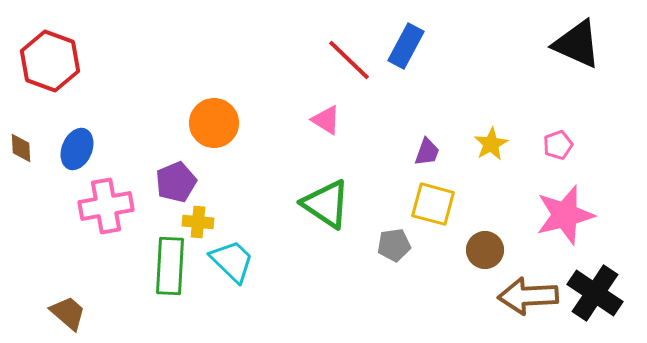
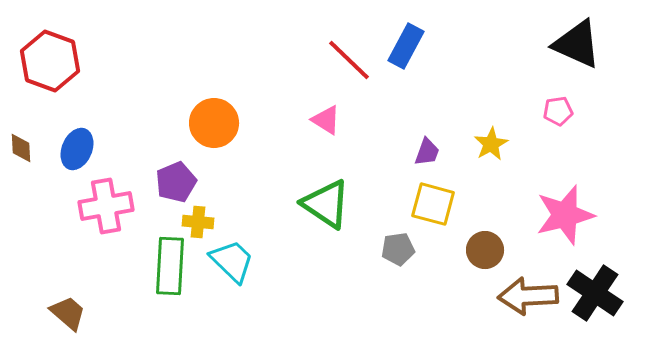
pink pentagon: moved 34 px up; rotated 12 degrees clockwise
gray pentagon: moved 4 px right, 4 px down
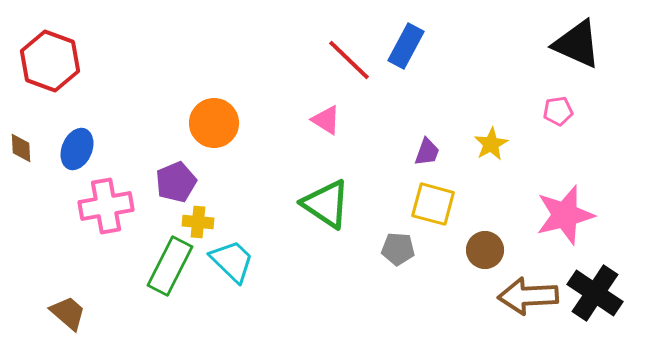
gray pentagon: rotated 12 degrees clockwise
green rectangle: rotated 24 degrees clockwise
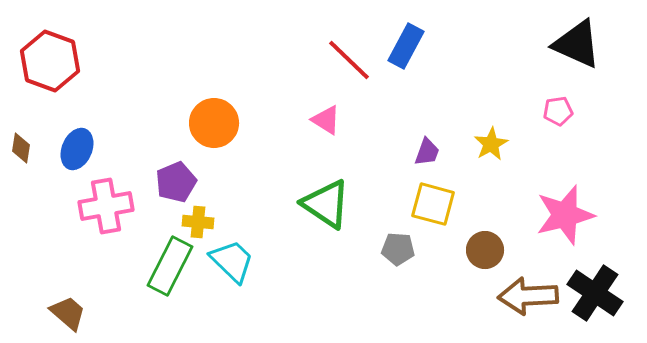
brown diamond: rotated 12 degrees clockwise
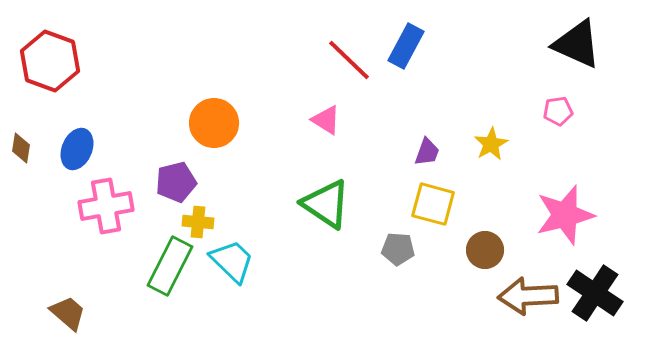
purple pentagon: rotated 9 degrees clockwise
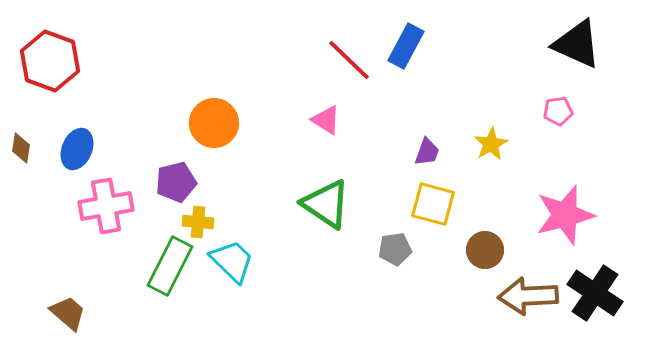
gray pentagon: moved 3 px left; rotated 12 degrees counterclockwise
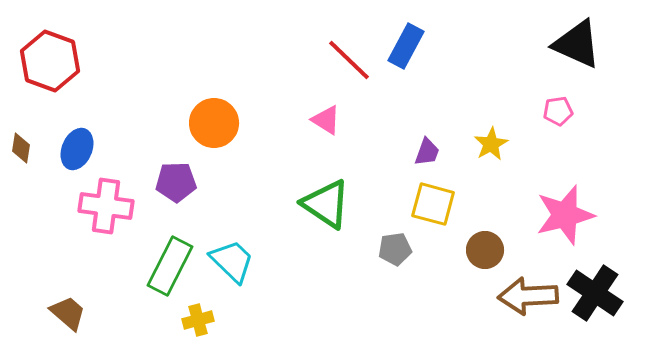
purple pentagon: rotated 12 degrees clockwise
pink cross: rotated 18 degrees clockwise
yellow cross: moved 98 px down; rotated 20 degrees counterclockwise
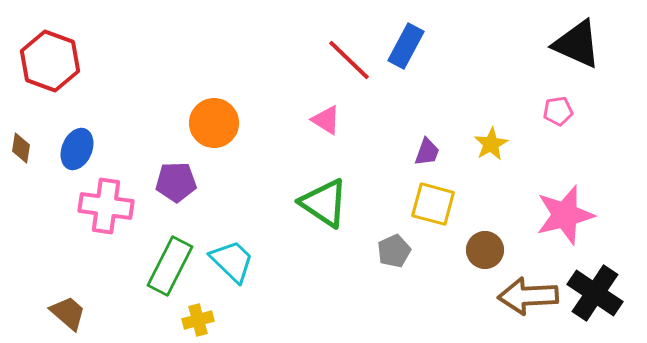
green triangle: moved 2 px left, 1 px up
gray pentagon: moved 1 px left, 2 px down; rotated 16 degrees counterclockwise
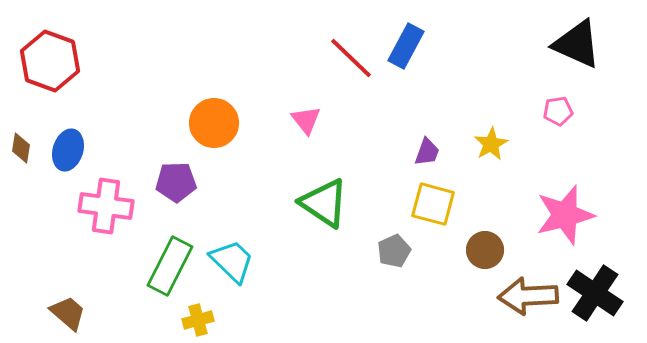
red line: moved 2 px right, 2 px up
pink triangle: moved 20 px left; rotated 20 degrees clockwise
blue ellipse: moved 9 px left, 1 px down; rotated 6 degrees counterclockwise
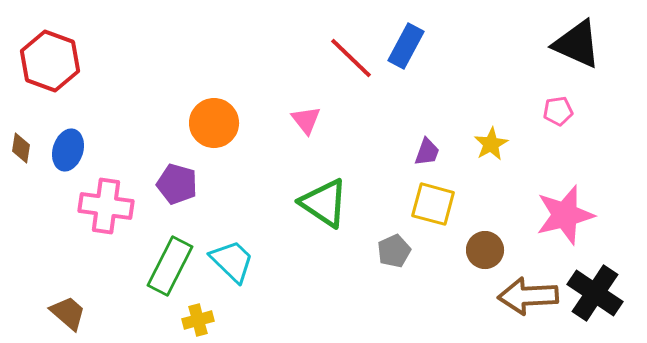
purple pentagon: moved 1 px right, 2 px down; rotated 18 degrees clockwise
